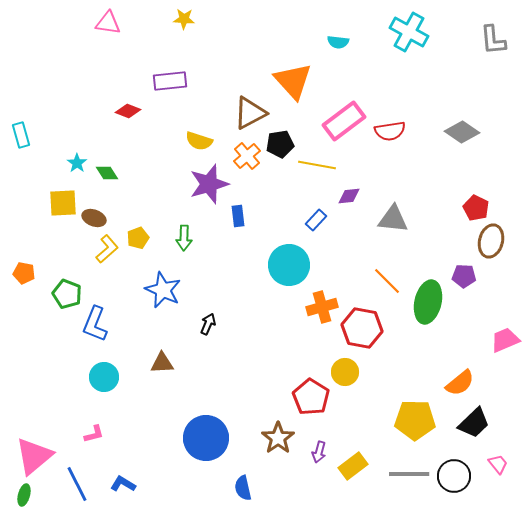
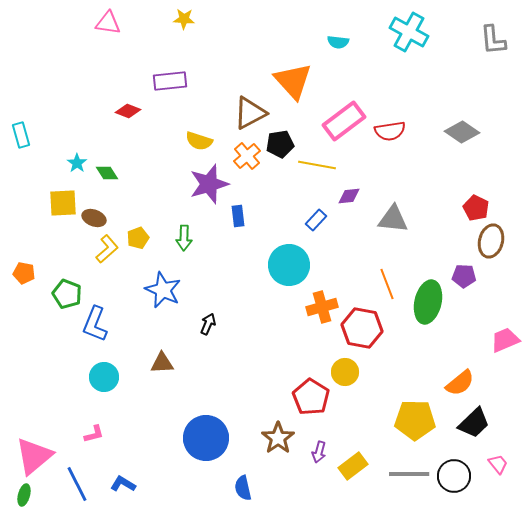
orange line at (387, 281): moved 3 px down; rotated 24 degrees clockwise
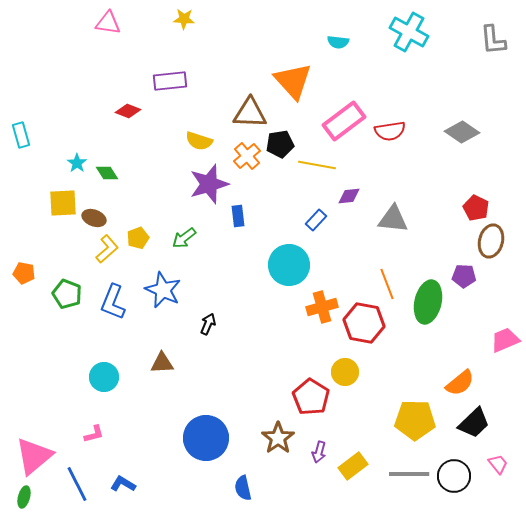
brown triangle at (250, 113): rotated 30 degrees clockwise
green arrow at (184, 238): rotated 50 degrees clockwise
blue L-shape at (95, 324): moved 18 px right, 22 px up
red hexagon at (362, 328): moved 2 px right, 5 px up
green ellipse at (24, 495): moved 2 px down
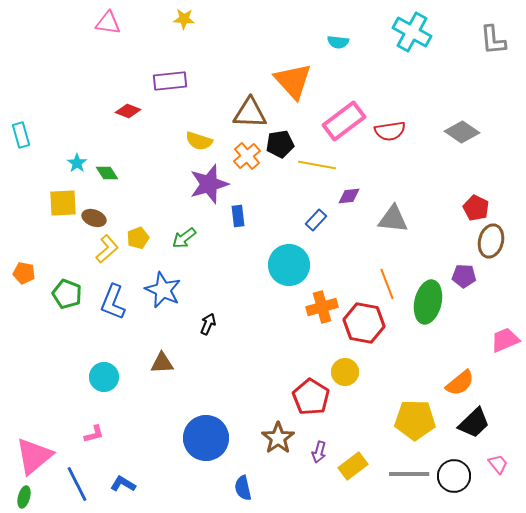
cyan cross at (409, 32): moved 3 px right
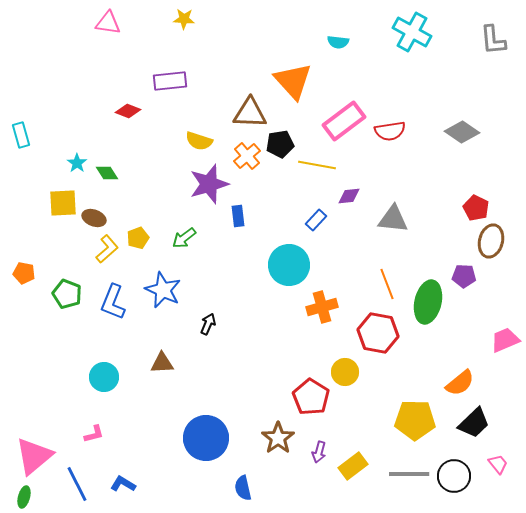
red hexagon at (364, 323): moved 14 px right, 10 px down
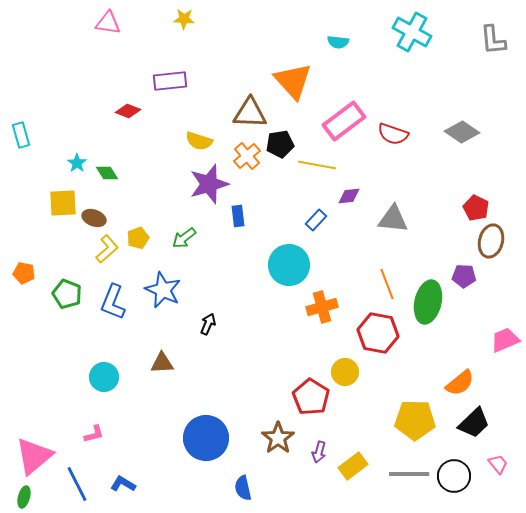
red semicircle at (390, 131): moved 3 px right, 3 px down; rotated 28 degrees clockwise
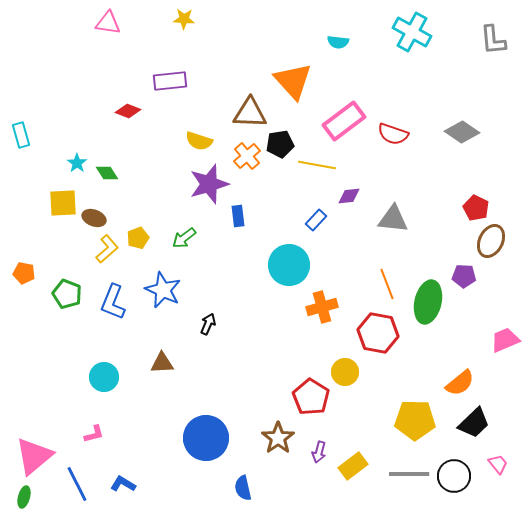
brown ellipse at (491, 241): rotated 12 degrees clockwise
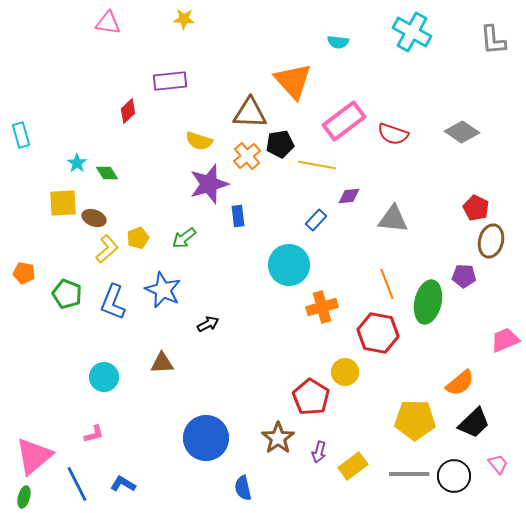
red diamond at (128, 111): rotated 65 degrees counterclockwise
brown ellipse at (491, 241): rotated 12 degrees counterclockwise
black arrow at (208, 324): rotated 40 degrees clockwise
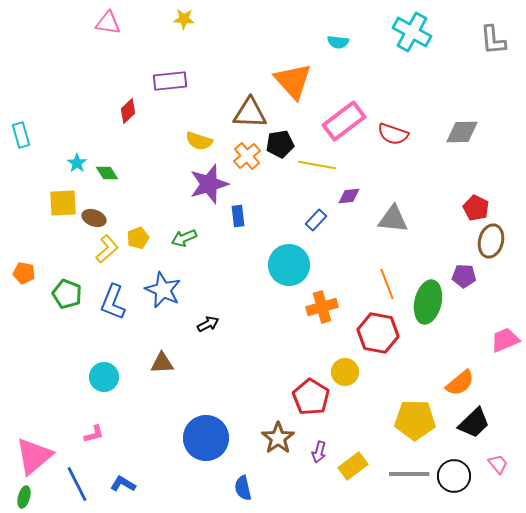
gray diamond at (462, 132): rotated 36 degrees counterclockwise
green arrow at (184, 238): rotated 15 degrees clockwise
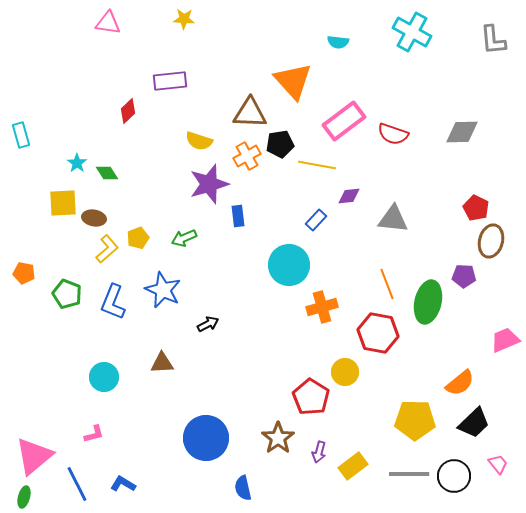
orange cross at (247, 156): rotated 12 degrees clockwise
brown ellipse at (94, 218): rotated 10 degrees counterclockwise
